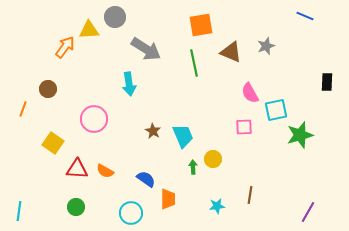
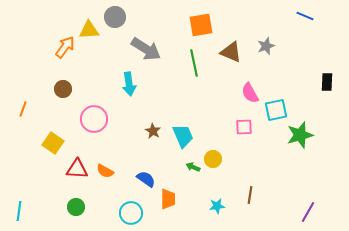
brown circle: moved 15 px right
green arrow: rotated 64 degrees counterclockwise
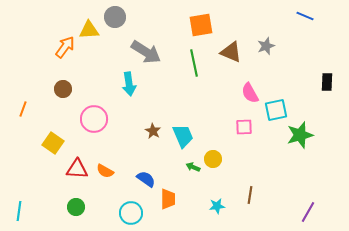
gray arrow: moved 3 px down
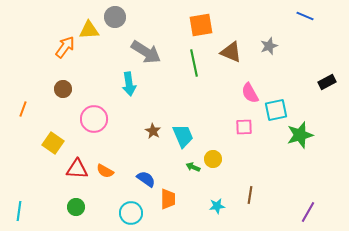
gray star: moved 3 px right
black rectangle: rotated 60 degrees clockwise
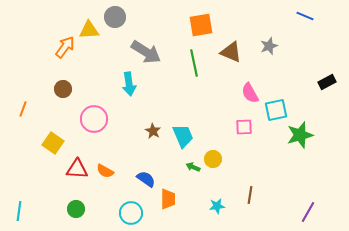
green circle: moved 2 px down
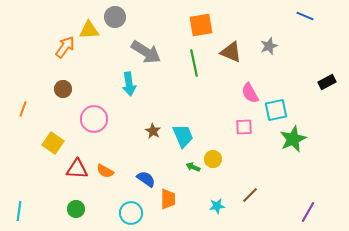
green star: moved 7 px left, 4 px down; rotated 8 degrees counterclockwise
brown line: rotated 36 degrees clockwise
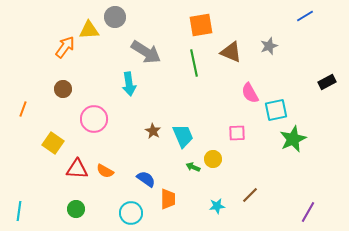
blue line: rotated 54 degrees counterclockwise
pink square: moved 7 px left, 6 px down
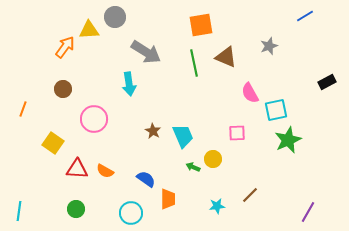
brown triangle: moved 5 px left, 5 px down
green star: moved 5 px left, 1 px down
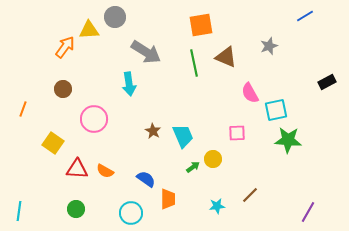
green star: rotated 28 degrees clockwise
green arrow: rotated 120 degrees clockwise
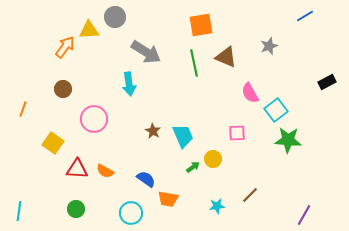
cyan square: rotated 25 degrees counterclockwise
orange trapezoid: rotated 100 degrees clockwise
purple line: moved 4 px left, 3 px down
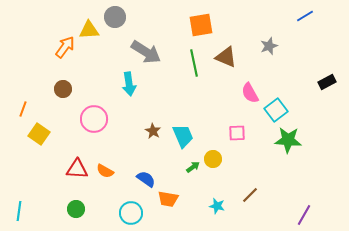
yellow square: moved 14 px left, 9 px up
cyan star: rotated 21 degrees clockwise
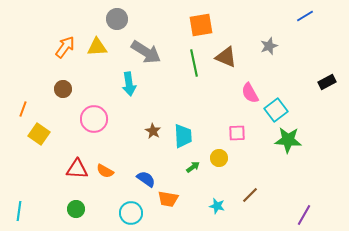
gray circle: moved 2 px right, 2 px down
yellow triangle: moved 8 px right, 17 px down
cyan trapezoid: rotated 20 degrees clockwise
yellow circle: moved 6 px right, 1 px up
